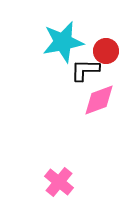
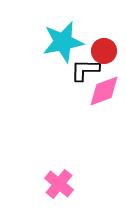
red circle: moved 2 px left
pink diamond: moved 5 px right, 9 px up
pink cross: moved 2 px down
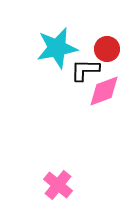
cyan star: moved 6 px left, 6 px down
red circle: moved 3 px right, 2 px up
pink cross: moved 1 px left, 1 px down
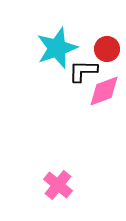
cyan star: rotated 9 degrees counterclockwise
black L-shape: moved 2 px left, 1 px down
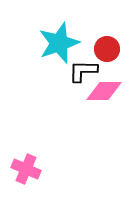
cyan star: moved 2 px right, 5 px up
pink diamond: rotated 21 degrees clockwise
pink cross: moved 32 px left, 16 px up; rotated 16 degrees counterclockwise
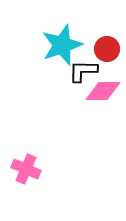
cyan star: moved 3 px right, 2 px down
pink diamond: moved 1 px left
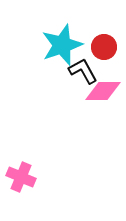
red circle: moved 3 px left, 2 px up
black L-shape: rotated 60 degrees clockwise
pink cross: moved 5 px left, 8 px down
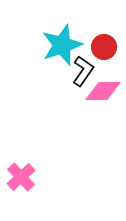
black L-shape: rotated 64 degrees clockwise
pink cross: rotated 24 degrees clockwise
